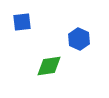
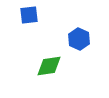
blue square: moved 7 px right, 7 px up
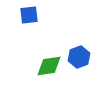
blue hexagon: moved 18 px down; rotated 15 degrees clockwise
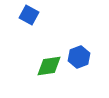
blue square: rotated 36 degrees clockwise
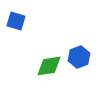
blue square: moved 13 px left, 6 px down; rotated 12 degrees counterclockwise
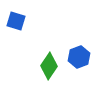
green diamond: rotated 48 degrees counterclockwise
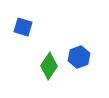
blue square: moved 7 px right, 6 px down
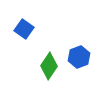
blue square: moved 1 px right, 2 px down; rotated 18 degrees clockwise
